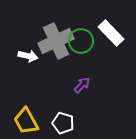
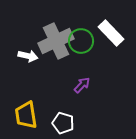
yellow trapezoid: moved 6 px up; rotated 20 degrees clockwise
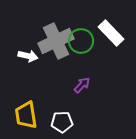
white pentagon: moved 1 px left, 1 px up; rotated 20 degrees counterclockwise
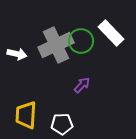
gray cross: moved 4 px down
white arrow: moved 11 px left, 2 px up
yellow trapezoid: rotated 12 degrees clockwise
white pentagon: moved 2 px down
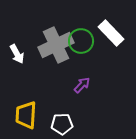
white arrow: rotated 48 degrees clockwise
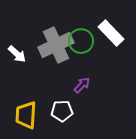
white arrow: rotated 18 degrees counterclockwise
white pentagon: moved 13 px up
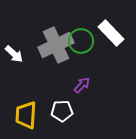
white arrow: moved 3 px left
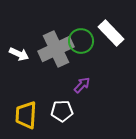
gray cross: moved 4 px down
white arrow: moved 5 px right; rotated 18 degrees counterclockwise
